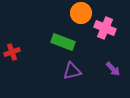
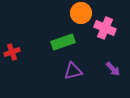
green rectangle: rotated 40 degrees counterclockwise
purple triangle: moved 1 px right
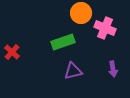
red cross: rotated 28 degrees counterclockwise
purple arrow: rotated 35 degrees clockwise
